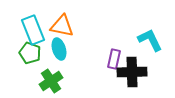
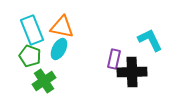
orange triangle: moved 1 px down
cyan rectangle: moved 1 px left
cyan ellipse: rotated 45 degrees clockwise
green pentagon: moved 3 px down
green cross: moved 7 px left
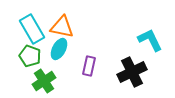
cyan rectangle: moved 1 px up; rotated 8 degrees counterclockwise
purple rectangle: moved 25 px left, 7 px down
black cross: rotated 24 degrees counterclockwise
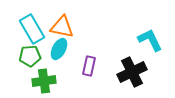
green pentagon: rotated 25 degrees counterclockwise
green cross: rotated 25 degrees clockwise
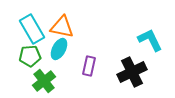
green cross: rotated 30 degrees counterclockwise
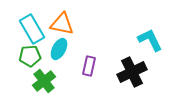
orange triangle: moved 3 px up
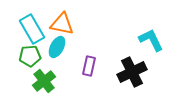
cyan L-shape: moved 1 px right
cyan ellipse: moved 2 px left, 2 px up
